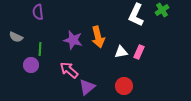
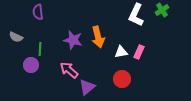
red circle: moved 2 px left, 7 px up
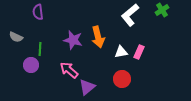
white L-shape: moved 6 px left; rotated 25 degrees clockwise
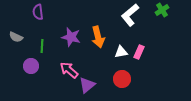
purple star: moved 2 px left, 3 px up
green line: moved 2 px right, 3 px up
purple circle: moved 1 px down
purple triangle: moved 2 px up
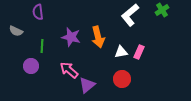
gray semicircle: moved 6 px up
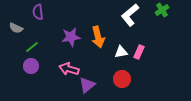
gray semicircle: moved 3 px up
purple star: rotated 24 degrees counterclockwise
green line: moved 10 px left, 1 px down; rotated 48 degrees clockwise
pink arrow: moved 1 px up; rotated 24 degrees counterclockwise
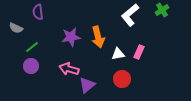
white triangle: moved 3 px left, 2 px down
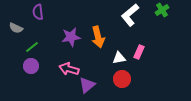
white triangle: moved 1 px right, 4 px down
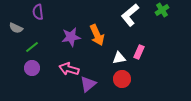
orange arrow: moved 1 px left, 2 px up; rotated 10 degrees counterclockwise
purple circle: moved 1 px right, 2 px down
purple triangle: moved 1 px right, 1 px up
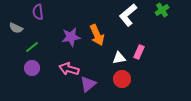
white L-shape: moved 2 px left
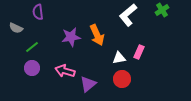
pink arrow: moved 4 px left, 2 px down
